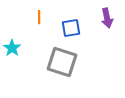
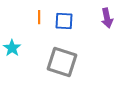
blue square: moved 7 px left, 7 px up; rotated 12 degrees clockwise
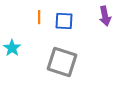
purple arrow: moved 2 px left, 2 px up
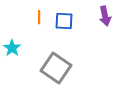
gray square: moved 6 px left, 6 px down; rotated 16 degrees clockwise
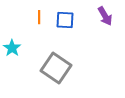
purple arrow: rotated 18 degrees counterclockwise
blue square: moved 1 px right, 1 px up
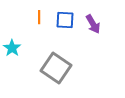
purple arrow: moved 12 px left, 8 px down
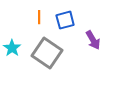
blue square: rotated 18 degrees counterclockwise
purple arrow: moved 16 px down
gray square: moved 9 px left, 15 px up
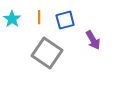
cyan star: moved 29 px up
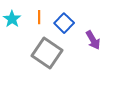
blue square: moved 1 px left, 3 px down; rotated 30 degrees counterclockwise
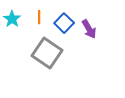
purple arrow: moved 4 px left, 11 px up
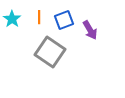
blue square: moved 3 px up; rotated 24 degrees clockwise
purple arrow: moved 1 px right, 1 px down
gray square: moved 3 px right, 1 px up
